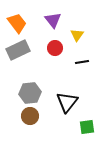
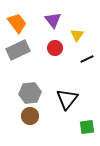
black line: moved 5 px right, 3 px up; rotated 16 degrees counterclockwise
black triangle: moved 3 px up
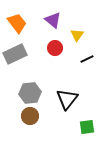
purple triangle: rotated 12 degrees counterclockwise
gray rectangle: moved 3 px left, 4 px down
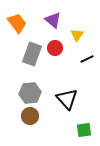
gray rectangle: moved 17 px right; rotated 45 degrees counterclockwise
black triangle: rotated 20 degrees counterclockwise
green square: moved 3 px left, 3 px down
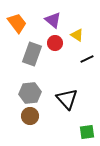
yellow triangle: rotated 32 degrees counterclockwise
red circle: moved 5 px up
green square: moved 3 px right, 2 px down
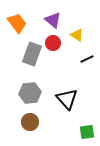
red circle: moved 2 px left
brown circle: moved 6 px down
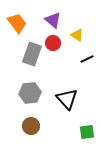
brown circle: moved 1 px right, 4 px down
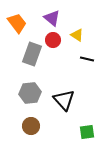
purple triangle: moved 1 px left, 2 px up
red circle: moved 3 px up
black line: rotated 40 degrees clockwise
black triangle: moved 3 px left, 1 px down
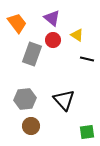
gray hexagon: moved 5 px left, 6 px down
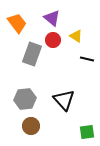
yellow triangle: moved 1 px left, 1 px down
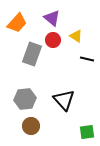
orange trapezoid: rotated 80 degrees clockwise
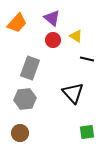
gray rectangle: moved 2 px left, 14 px down
black triangle: moved 9 px right, 7 px up
brown circle: moved 11 px left, 7 px down
